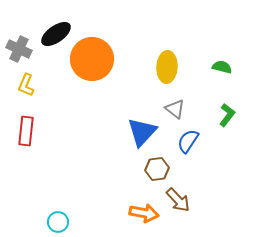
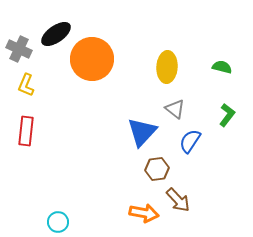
blue semicircle: moved 2 px right
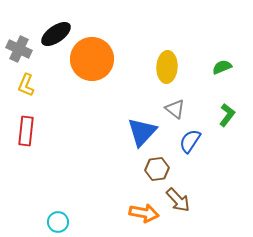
green semicircle: rotated 36 degrees counterclockwise
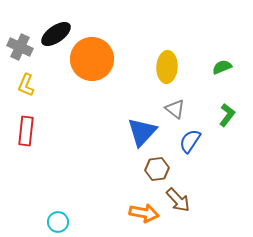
gray cross: moved 1 px right, 2 px up
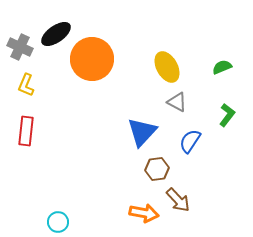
yellow ellipse: rotated 32 degrees counterclockwise
gray triangle: moved 2 px right, 7 px up; rotated 10 degrees counterclockwise
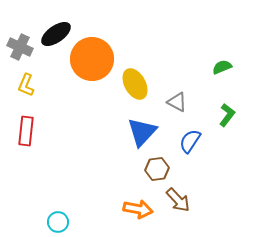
yellow ellipse: moved 32 px left, 17 px down
orange arrow: moved 6 px left, 4 px up
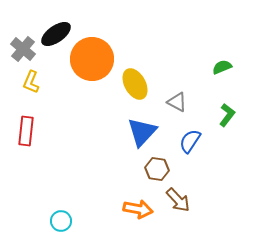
gray cross: moved 3 px right, 2 px down; rotated 15 degrees clockwise
yellow L-shape: moved 5 px right, 3 px up
brown hexagon: rotated 15 degrees clockwise
cyan circle: moved 3 px right, 1 px up
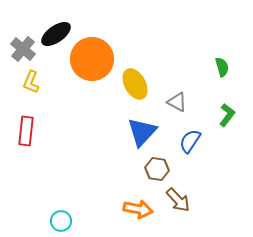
green semicircle: rotated 96 degrees clockwise
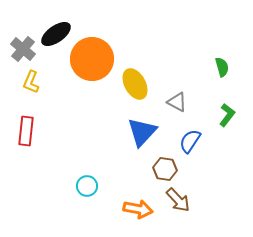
brown hexagon: moved 8 px right
cyan circle: moved 26 px right, 35 px up
